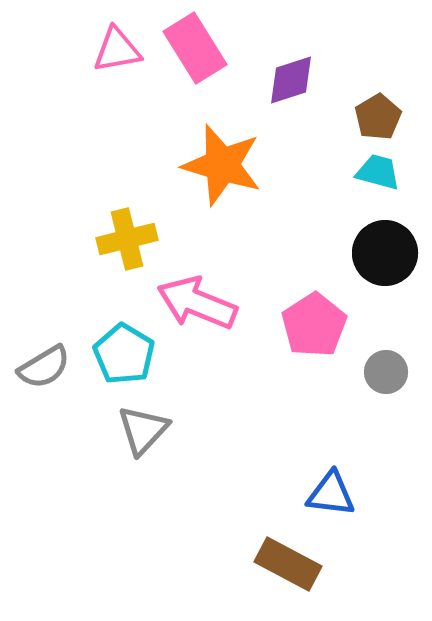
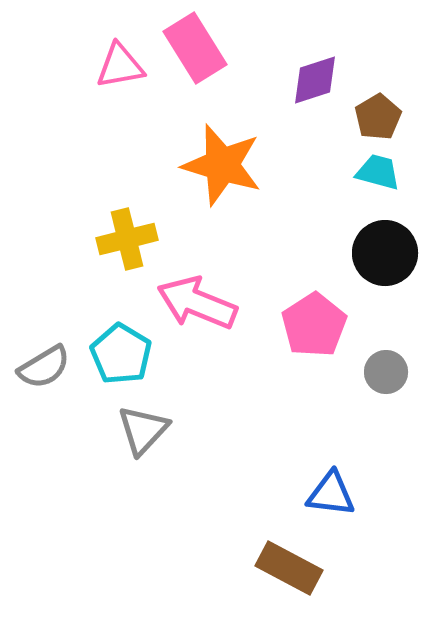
pink triangle: moved 3 px right, 16 px down
purple diamond: moved 24 px right
cyan pentagon: moved 3 px left
brown rectangle: moved 1 px right, 4 px down
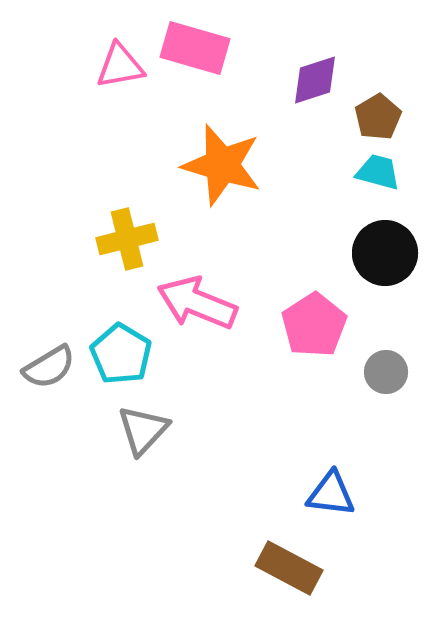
pink rectangle: rotated 42 degrees counterclockwise
gray semicircle: moved 5 px right
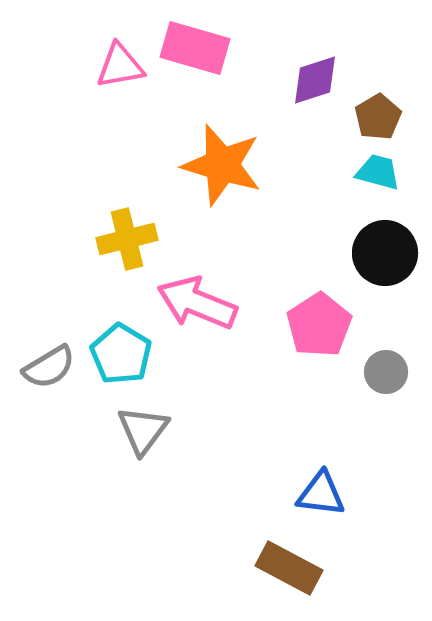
pink pentagon: moved 5 px right
gray triangle: rotated 6 degrees counterclockwise
blue triangle: moved 10 px left
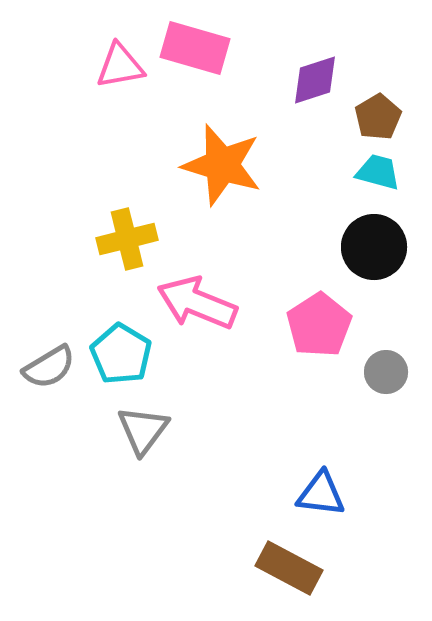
black circle: moved 11 px left, 6 px up
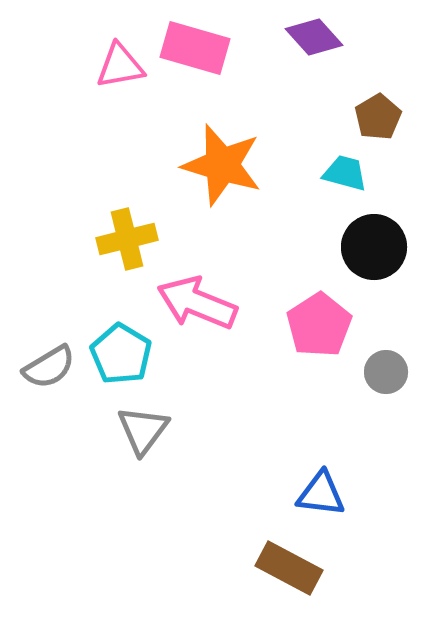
purple diamond: moved 1 px left, 43 px up; rotated 66 degrees clockwise
cyan trapezoid: moved 33 px left, 1 px down
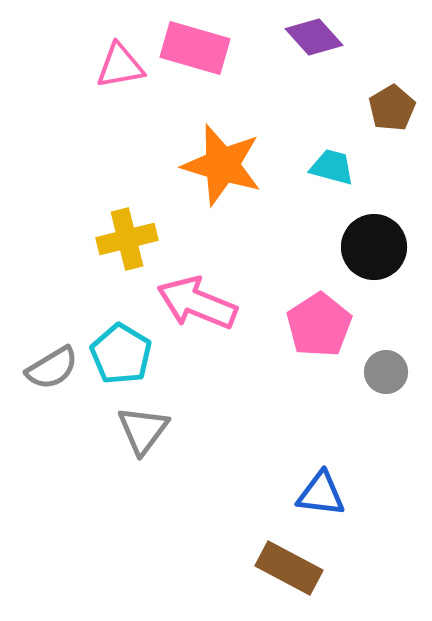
brown pentagon: moved 14 px right, 9 px up
cyan trapezoid: moved 13 px left, 6 px up
gray semicircle: moved 3 px right, 1 px down
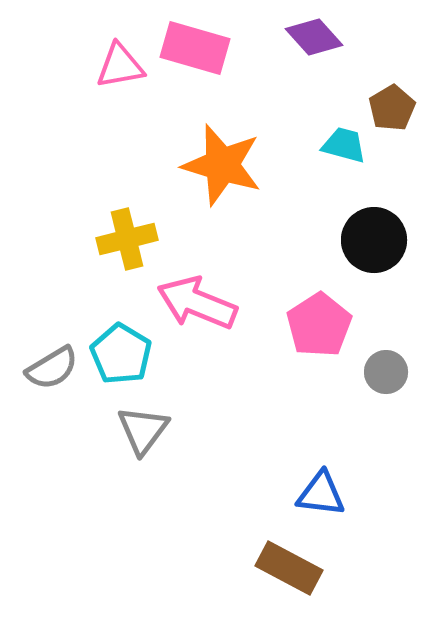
cyan trapezoid: moved 12 px right, 22 px up
black circle: moved 7 px up
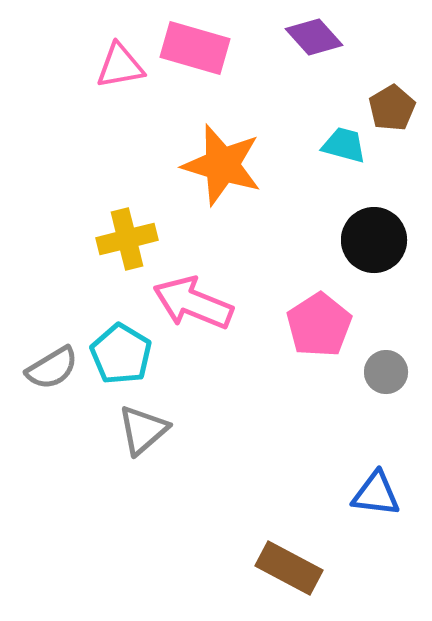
pink arrow: moved 4 px left
gray triangle: rotated 12 degrees clockwise
blue triangle: moved 55 px right
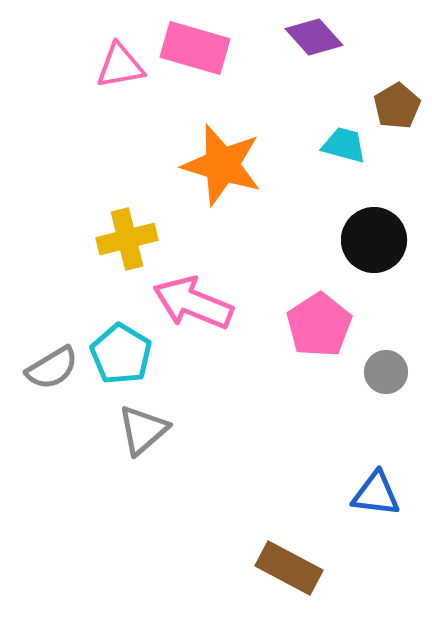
brown pentagon: moved 5 px right, 2 px up
